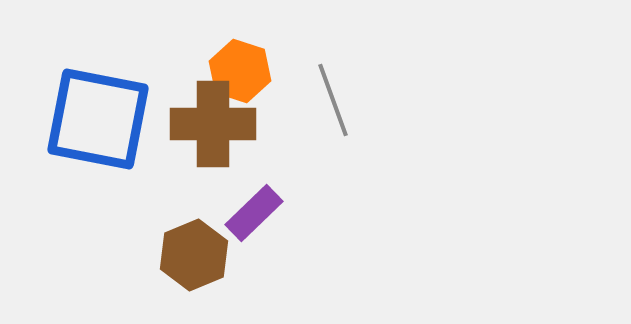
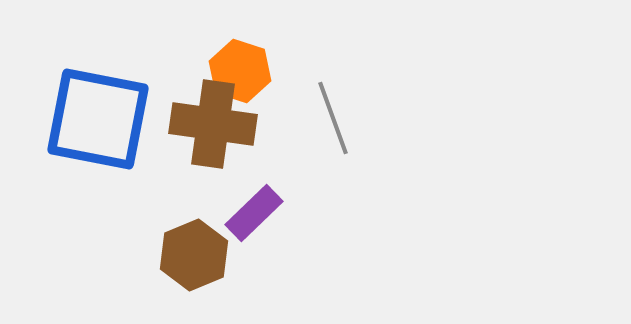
gray line: moved 18 px down
brown cross: rotated 8 degrees clockwise
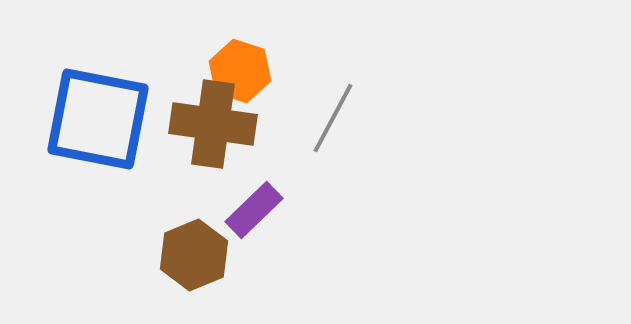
gray line: rotated 48 degrees clockwise
purple rectangle: moved 3 px up
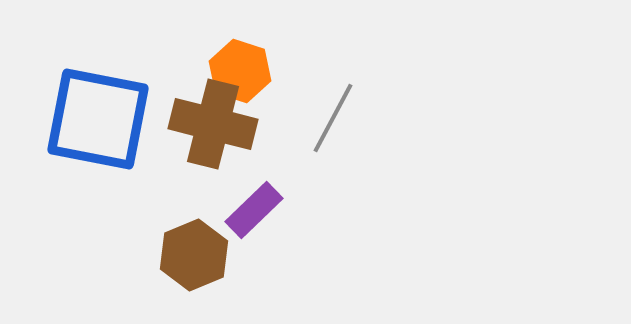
brown cross: rotated 6 degrees clockwise
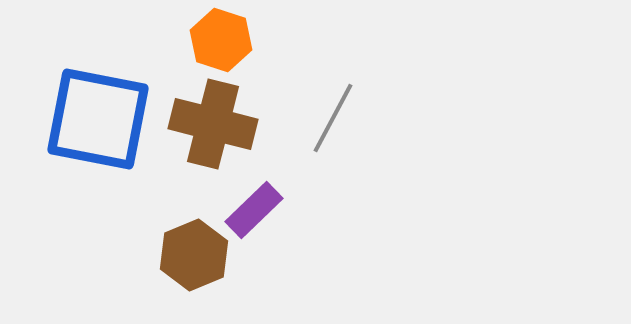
orange hexagon: moved 19 px left, 31 px up
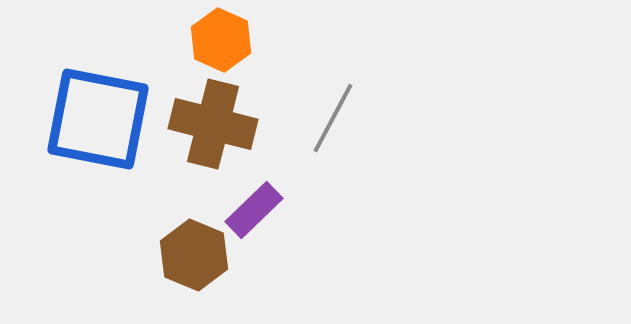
orange hexagon: rotated 6 degrees clockwise
brown hexagon: rotated 14 degrees counterclockwise
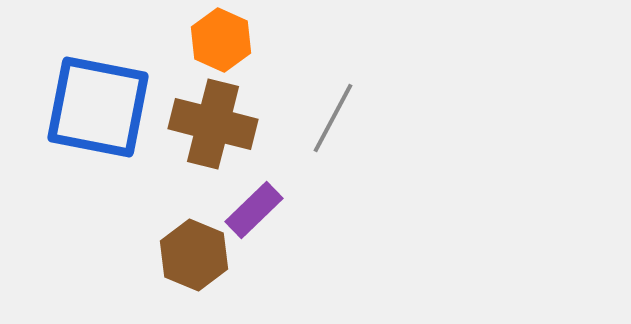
blue square: moved 12 px up
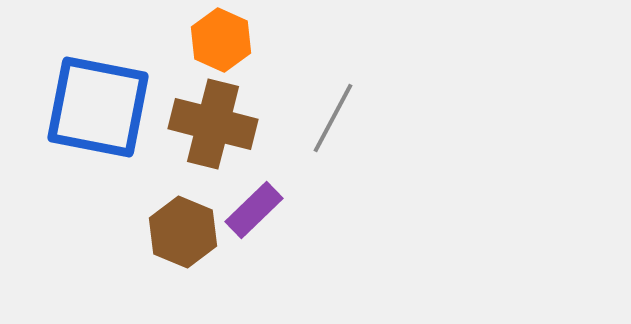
brown hexagon: moved 11 px left, 23 px up
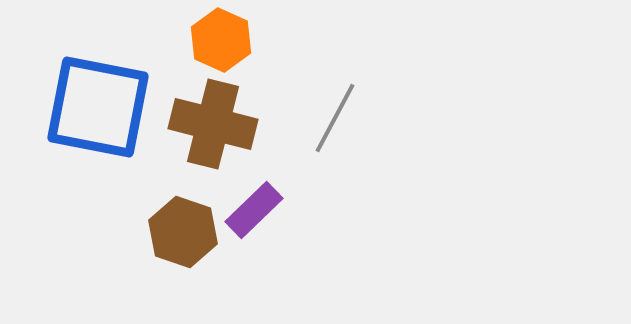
gray line: moved 2 px right
brown hexagon: rotated 4 degrees counterclockwise
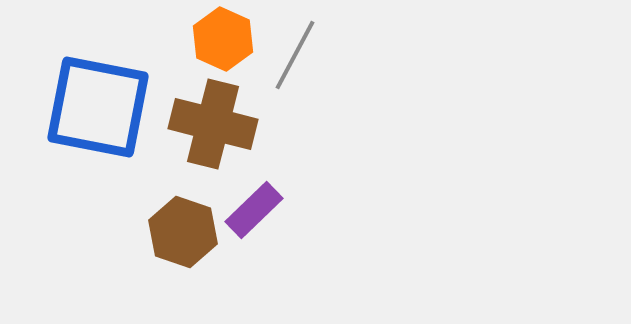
orange hexagon: moved 2 px right, 1 px up
gray line: moved 40 px left, 63 px up
